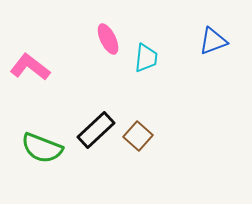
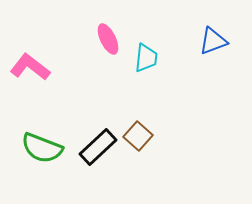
black rectangle: moved 2 px right, 17 px down
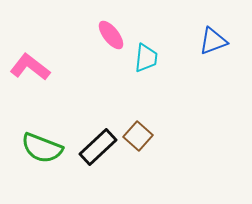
pink ellipse: moved 3 px right, 4 px up; rotated 12 degrees counterclockwise
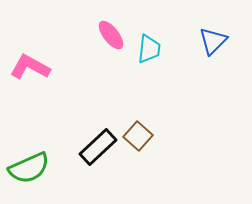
blue triangle: rotated 24 degrees counterclockwise
cyan trapezoid: moved 3 px right, 9 px up
pink L-shape: rotated 9 degrees counterclockwise
green semicircle: moved 13 px left, 20 px down; rotated 45 degrees counterclockwise
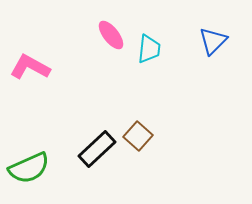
black rectangle: moved 1 px left, 2 px down
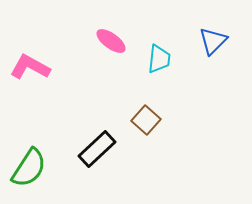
pink ellipse: moved 6 px down; rotated 16 degrees counterclockwise
cyan trapezoid: moved 10 px right, 10 px down
brown square: moved 8 px right, 16 px up
green semicircle: rotated 33 degrees counterclockwise
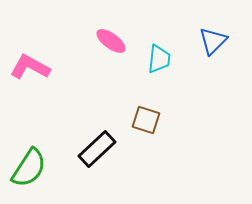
brown square: rotated 24 degrees counterclockwise
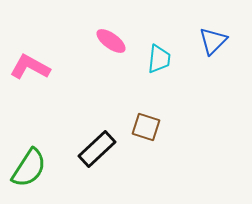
brown square: moved 7 px down
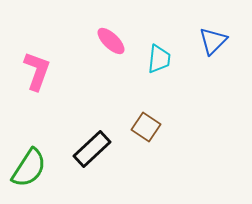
pink ellipse: rotated 8 degrees clockwise
pink L-shape: moved 7 px right, 4 px down; rotated 81 degrees clockwise
brown square: rotated 16 degrees clockwise
black rectangle: moved 5 px left
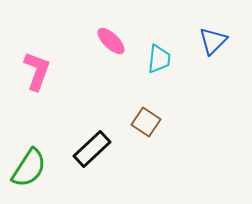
brown square: moved 5 px up
